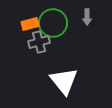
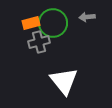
gray arrow: rotated 84 degrees clockwise
orange rectangle: moved 1 px right, 1 px up
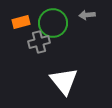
gray arrow: moved 2 px up
orange rectangle: moved 10 px left, 1 px up
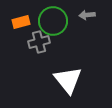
green circle: moved 2 px up
white triangle: moved 4 px right, 1 px up
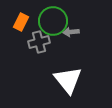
gray arrow: moved 16 px left, 17 px down
orange rectangle: rotated 48 degrees counterclockwise
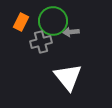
gray cross: moved 2 px right
white triangle: moved 3 px up
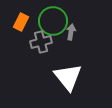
gray arrow: rotated 105 degrees clockwise
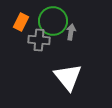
gray cross: moved 2 px left, 2 px up; rotated 20 degrees clockwise
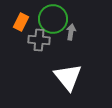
green circle: moved 2 px up
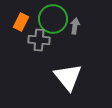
gray arrow: moved 4 px right, 6 px up
